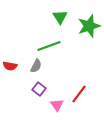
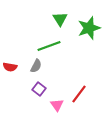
green triangle: moved 2 px down
green star: moved 2 px down
red semicircle: moved 1 px down
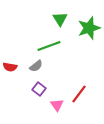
gray semicircle: rotated 24 degrees clockwise
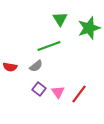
pink triangle: moved 1 px right, 13 px up
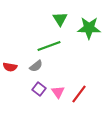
green star: rotated 20 degrees clockwise
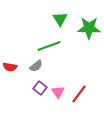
purple square: moved 1 px right, 1 px up
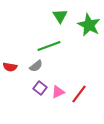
green triangle: moved 3 px up
green star: moved 3 px up; rotated 25 degrees clockwise
pink triangle: rotated 40 degrees clockwise
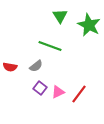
green line: moved 1 px right; rotated 40 degrees clockwise
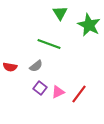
green triangle: moved 3 px up
green line: moved 1 px left, 2 px up
